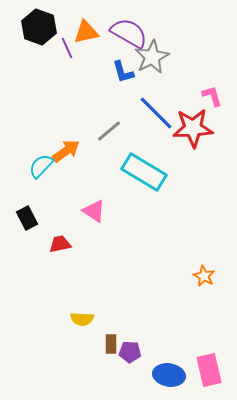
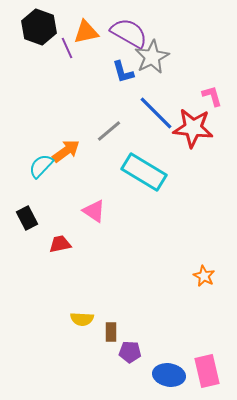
red star: rotated 9 degrees clockwise
brown rectangle: moved 12 px up
pink rectangle: moved 2 px left, 1 px down
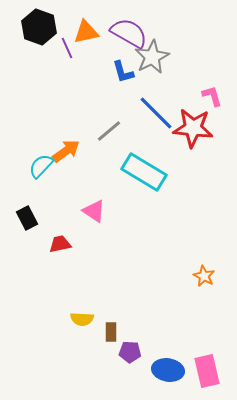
blue ellipse: moved 1 px left, 5 px up
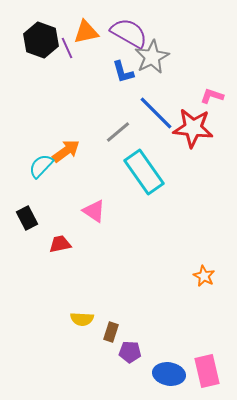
black hexagon: moved 2 px right, 13 px down
pink L-shape: rotated 55 degrees counterclockwise
gray line: moved 9 px right, 1 px down
cyan rectangle: rotated 24 degrees clockwise
brown rectangle: rotated 18 degrees clockwise
blue ellipse: moved 1 px right, 4 px down
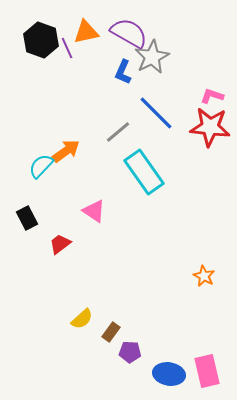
blue L-shape: rotated 40 degrees clockwise
red star: moved 17 px right, 1 px up
red trapezoid: rotated 25 degrees counterclockwise
yellow semicircle: rotated 45 degrees counterclockwise
brown rectangle: rotated 18 degrees clockwise
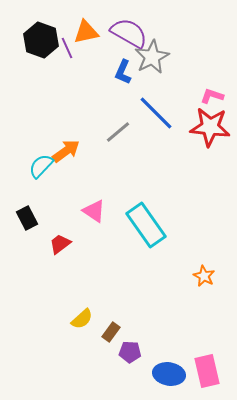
cyan rectangle: moved 2 px right, 53 px down
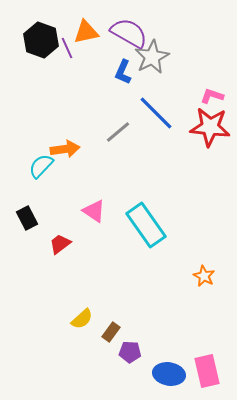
orange arrow: moved 1 px left, 2 px up; rotated 28 degrees clockwise
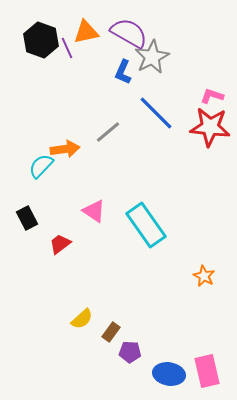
gray line: moved 10 px left
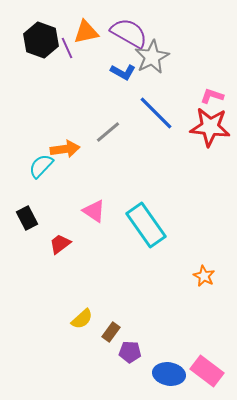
blue L-shape: rotated 85 degrees counterclockwise
pink rectangle: rotated 40 degrees counterclockwise
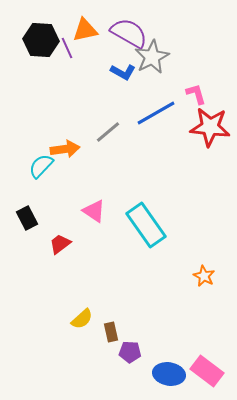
orange triangle: moved 1 px left, 2 px up
black hexagon: rotated 16 degrees counterclockwise
pink L-shape: moved 16 px left, 2 px up; rotated 55 degrees clockwise
blue line: rotated 75 degrees counterclockwise
brown rectangle: rotated 48 degrees counterclockwise
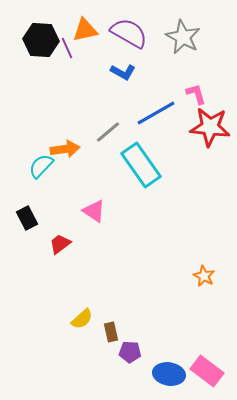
gray star: moved 31 px right, 20 px up; rotated 16 degrees counterclockwise
cyan rectangle: moved 5 px left, 60 px up
